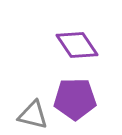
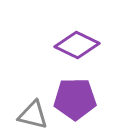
purple diamond: rotated 30 degrees counterclockwise
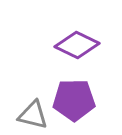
purple pentagon: moved 1 px left, 1 px down
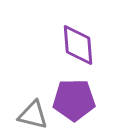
purple diamond: moved 1 px right; rotated 60 degrees clockwise
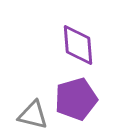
purple pentagon: moved 2 px right, 1 px up; rotated 15 degrees counterclockwise
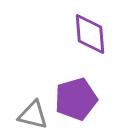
purple diamond: moved 12 px right, 11 px up
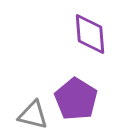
purple pentagon: rotated 24 degrees counterclockwise
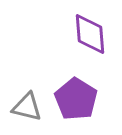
gray triangle: moved 6 px left, 8 px up
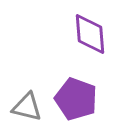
purple pentagon: rotated 12 degrees counterclockwise
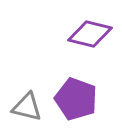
purple diamond: rotated 72 degrees counterclockwise
